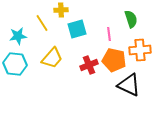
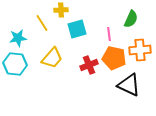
green semicircle: rotated 42 degrees clockwise
cyan star: moved 2 px down
orange pentagon: moved 2 px up
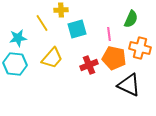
orange cross: moved 2 px up; rotated 20 degrees clockwise
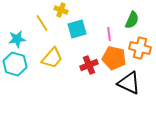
yellow cross: rotated 24 degrees clockwise
green semicircle: moved 1 px right, 1 px down
cyan star: moved 1 px left, 1 px down
cyan hexagon: rotated 10 degrees clockwise
black triangle: moved 2 px up
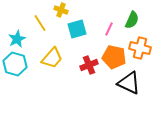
yellow line: moved 2 px left
pink line: moved 5 px up; rotated 32 degrees clockwise
cyan star: rotated 18 degrees counterclockwise
orange pentagon: moved 1 px up
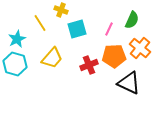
orange cross: rotated 25 degrees clockwise
orange pentagon: moved 1 px up; rotated 15 degrees counterclockwise
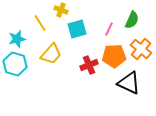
cyan star: rotated 12 degrees clockwise
orange cross: moved 1 px right, 1 px down
yellow trapezoid: moved 1 px left, 4 px up
